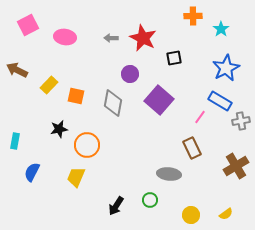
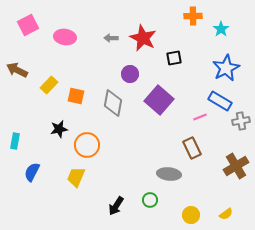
pink line: rotated 32 degrees clockwise
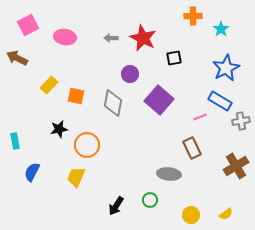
brown arrow: moved 12 px up
cyan rectangle: rotated 21 degrees counterclockwise
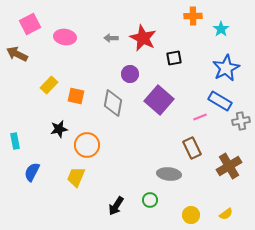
pink square: moved 2 px right, 1 px up
brown arrow: moved 4 px up
brown cross: moved 7 px left
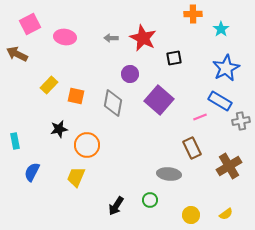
orange cross: moved 2 px up
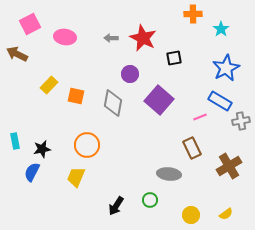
black star: moved 17 px left, 20 px down
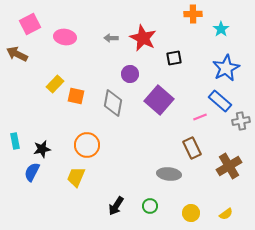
yellow rectangle: moved 6 px right, 1 px up
blue rectangle: rotated 10 degrees clockwise
green circle: moved 6 px down
yellow circle: moved 2 px up
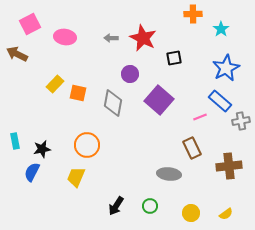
orange square: moved 2 px right, 3 px up
brown cross: rotated 25 degrees clockwise
